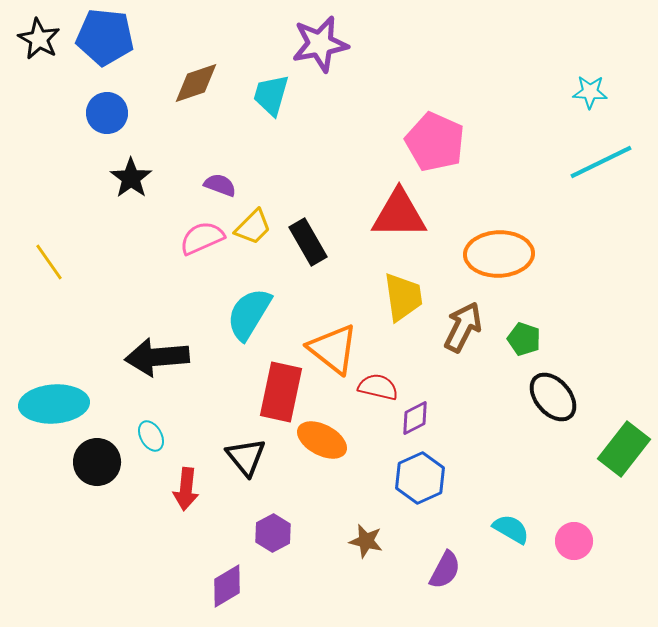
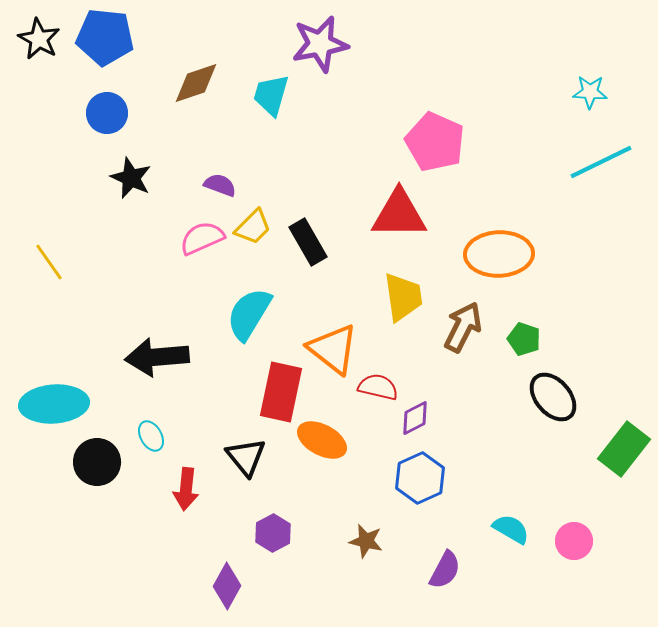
black star at (131, 178): rotated 12 degrees counterclockwise
purple diamond at (227, 586): rotated 30 degrees counterclockwise
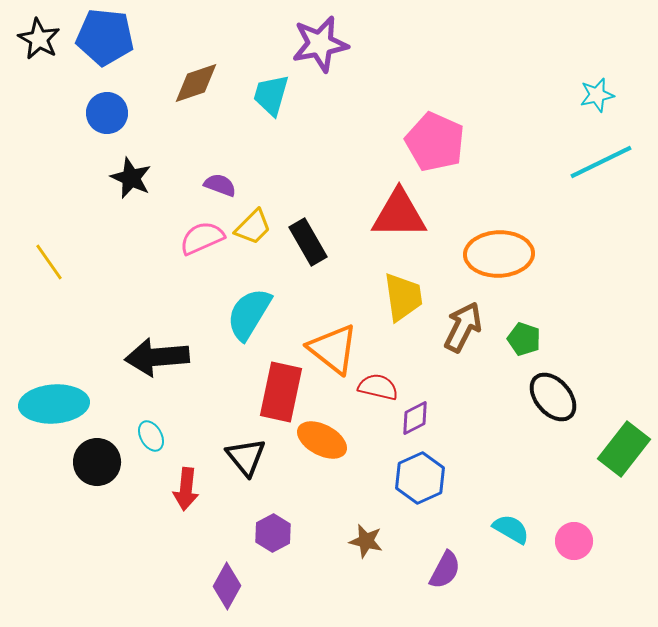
cyan star at (590, 92): moved 7 px right, 3 px down; rotated 16 degrees counterclockwise
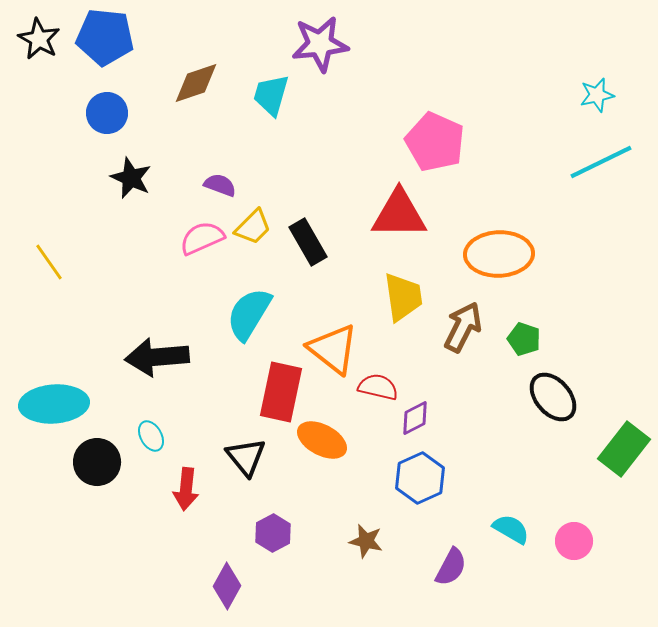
purple star at (320, 44): rotated 4 degrees clockwise
purple semicircle at (445, 570): moved 6 px right, 3 px up
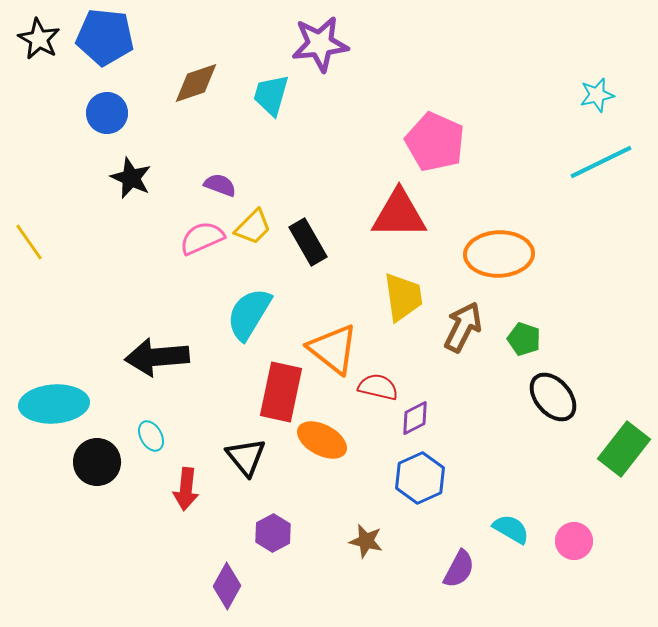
yellow line at (49, 262): moved 20 px left, 20 px up
purple semicircle at (451, 567): moved 8 px right, 2 px down
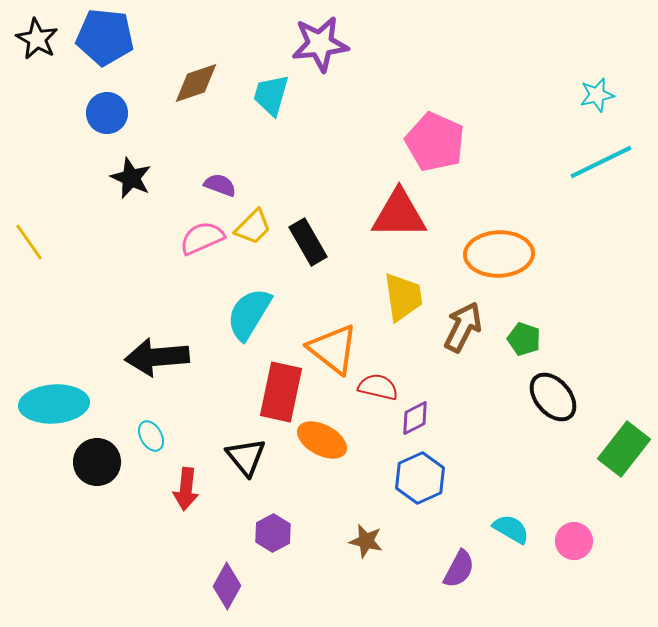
black star at (39, 39): moved 2 px left
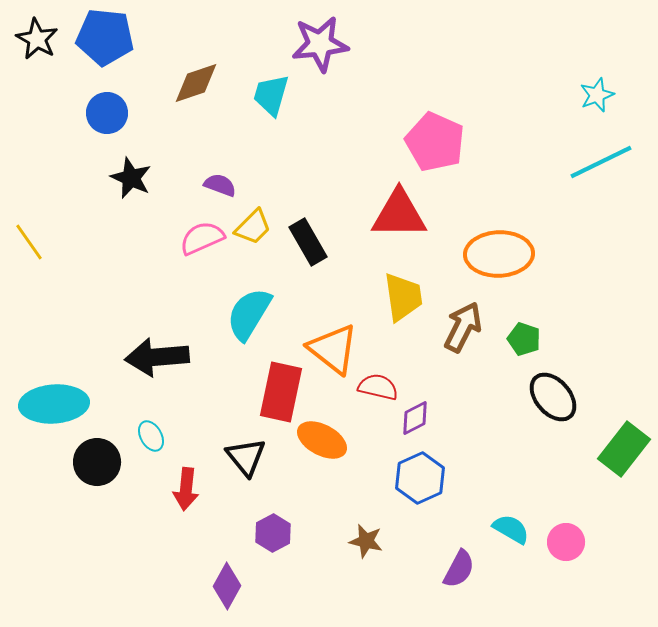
cyan star at (597, 95): rotated 8 degrees counterclockwise
pink circle at (574, 541): moved 8 px left, 1 px down
